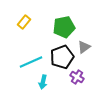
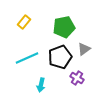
gray triangle: moved 2 px down
black pentagon: moved 2 px left
cyan line: moved 4 px left, 4 px up
purple cross: moved 1 px down
cyan arrow: moved 2 px left, 3 px down
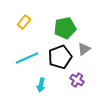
green pentagon: moved 1 px right, 1 px down
purple cross: moved 2 px down
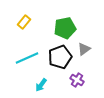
cyan arrow: rotated 24 degrees clockwise
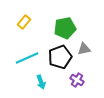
gray triangle: rotated 24 degrees clockwise
cyan arrow: moved 3 px up; rotated 56 degrees counterclockwise
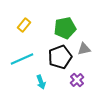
yellow rectangle: moved 3 px down
cyan line: moved 5 px left, 1 px down
purple cross: rotated 16 degrees clockwise
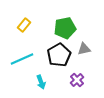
black pentagon: moved 1 px left, 2 px up; rotated 10 degrees counterclockwise
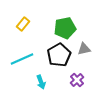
yellow rectangle: moved 1 px left, 1 px up
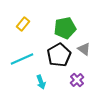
gray triangle: rotated 48 degrees clockwise
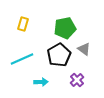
yellow rectangle: rotated 24 degrees counterclockwise
cyan arrow: rotated 72 degrees counterclockwise
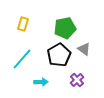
cyan line: rotated 25 degrees counterclockwise
